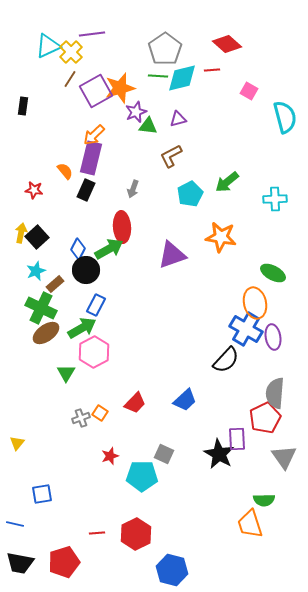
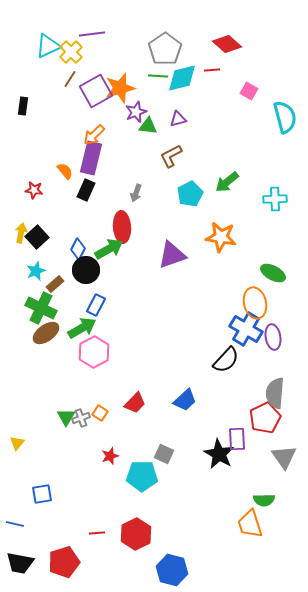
gray arrow at (133, 189): moved 3 px right, 4 px down
green triangle at (66, 373): moved 44 px down
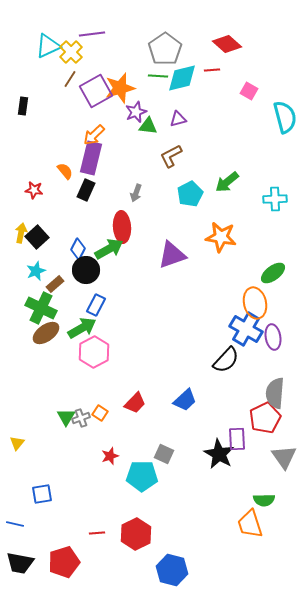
green ellipse at (273, 273): rotated 65 degrees counterclockwise
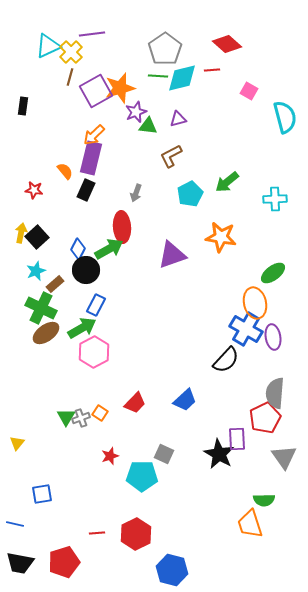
brown line at (70, 79): moved 2 px up; rotated 18 degrees counterclockwise
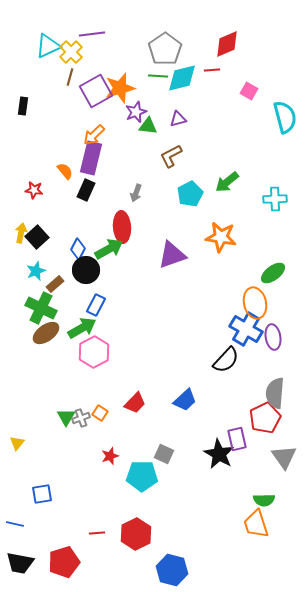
red diamond at (227, 44): rotated 64 degrees counterclockwise
purple rectangle at (237, 439): rotated 10 degrees counterclockwise
orange trapezoid at (250, 524): moved 6 px right
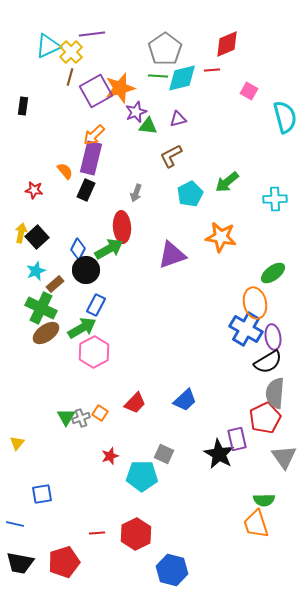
black semicircle at (226, 360): moved 42 px right, 2 px down; rotated 16 degrees clockwise
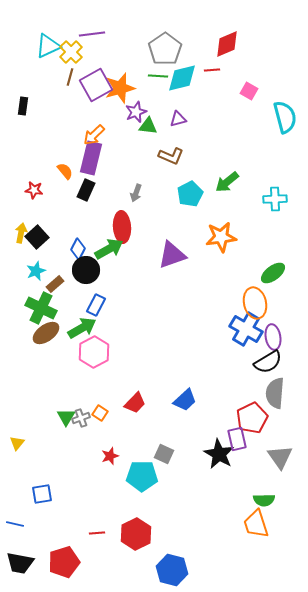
purple square at (96, 91): moved 6 px up
brown L-shape at (171, 156): rotated 130 degrees counterclockwise
orange star at (221, 237): rotated 16 degrees counterclockwise
red pentagon at (265, 418): moved 13 px left
gray triangle at (284, 457): moved 4 px left
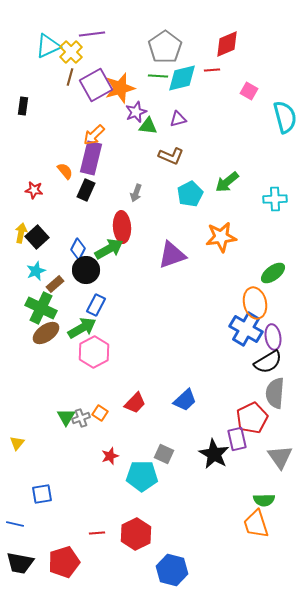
gray pentagon at (165, 49): moved 2 px up
black star at (219, 454): moved 5 px left
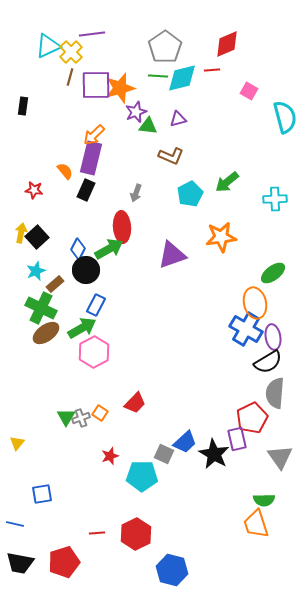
purple square at (96, 85): rotated 28 degrees clockwise
blue trapezoid at (185, 400): moved 42 px down
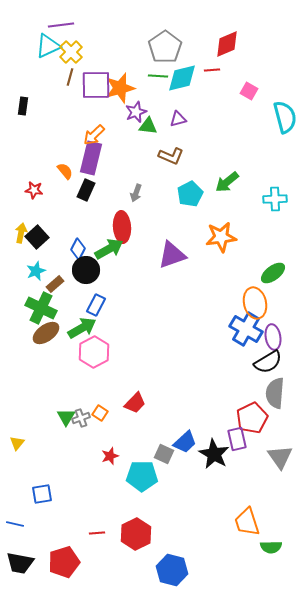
purple line at (92, 34): moved 31 px left, 9 px up
green semicircle at (264, 500): moved 7 px right, 47 px down
orange trapezoid at (256, 524): moved 9 px left, 2 px up
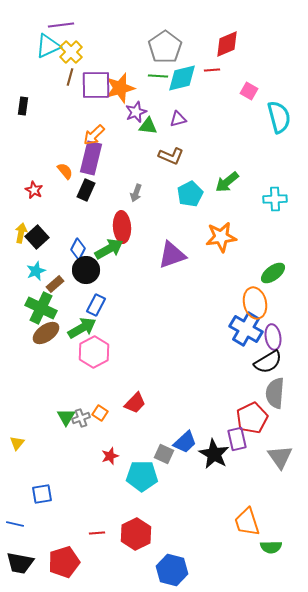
cyan semicircle at (285, 117): moved 6 px left
red star at (34, 190): rotated 18 degrees clockwise
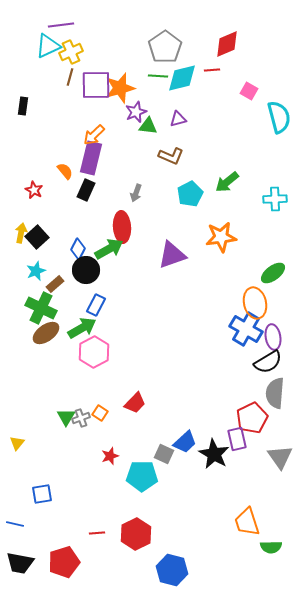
yellow cross at (71, 52): rotated 20 degrees clockwise
